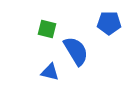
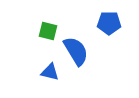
green square: moved 1 px right, 2 px down
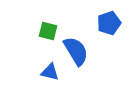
blue pentagon: rotated 20 degrees counterclockwise
